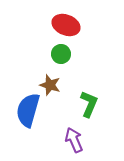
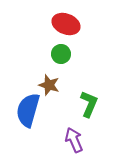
red ellipse: moved 1 px up
brown star: moved 1 px left
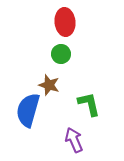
red ellipse: moved 1 px left, 2 px up; rotated 64 degrees clockwise
green L-shape: rotated 36 degrees counterclockwise
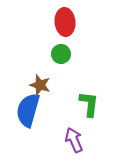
brown star: moved 9 px left
green L-shape: rotated 20 degrees clockwise
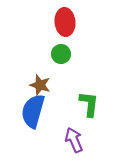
blue semicircle: moved 5 px right, 1 px down
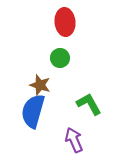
green circle: moved 1 px left, 4 px down
green L-shape: rotated 36 degrees counterclockwise
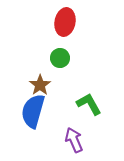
red ellipse: rotated 16 degrees clockwise
brown star: rotated 20 degrees clockwise
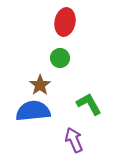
blue semicircle: rotated 68 degrees clockwise
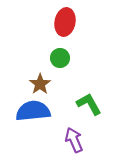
brown star: moved 1 px up
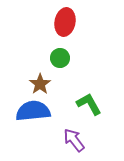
purple arrow: rotated 15 degrees counterclockwise
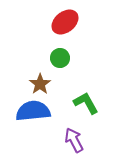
red ellipse: rotated 40 degrees clockwise
green L-shape: moved 3 px left, 1 px up
purple arrow: rotated 10 degrees clockwise
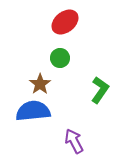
green L-shape: moved 14 px right, 13 px up; rotated 64 degrees clockwise
purple arrow: moved 1 px down
